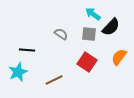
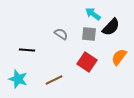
cyan star: moved 7 px down; rotated 30 degrees counterclockwise
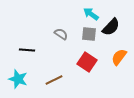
cyan arrow: moved 2 px left
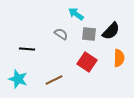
cyan arrow: moved 15 px left
black semicircle: moved 4 px down
black line: moved 1 px up
orange semicircle: moved 1 px down; rotated 144 degrees clockwise
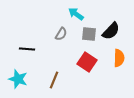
gray semicircle: rotated 88 degrees clockwise
brown line: rotated 42 degrees counterclockwise
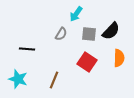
cyan arrow: rotated 91 degrees counterclockwise
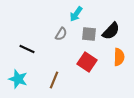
black line: rotated 21 degrees clockwise
orange semicircle: moved 1 px up
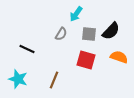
orange semicircle: rotated 72 degrees counterclockwise
red square: moved 1 px left, 2 px up; rotated 18 degrees counterclockwise
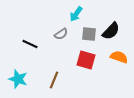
gray semicircle: rotated 24 degrees clockwise
black line: moved 3 px right, 5 px up
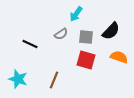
gray square: moved 3 px left, 3 px down
